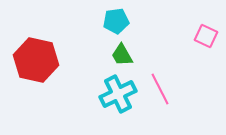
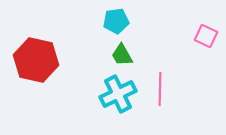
pink line: rotated 28 degrees clockwise
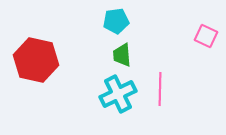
green trapezoid: rotated 25 degrees clockwise
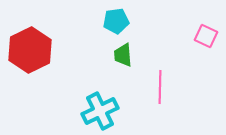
green trapezoid: moved 1 px right
red hexagon: moved 6 px left, 10 px up; rotated 21 degrees clockwise
pink line: moved 2 px up
cyan cross: moved 18 px left, 17 px down
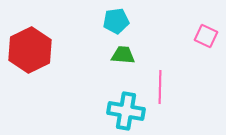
green trapezoid: rotated 100 degrees clockwise
cyan cross: moved 26 px right; rotated 36 degrees clockwise
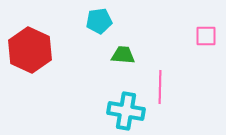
cyan pentagon: moved 17 px left
pink square: rotated 25 degrees counterclockwise
red hexagon: rotated 9 degrees counterclockwise
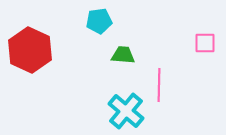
pink square: moved 1 px left, 7 px down
pink line: moved 1 px left, 2 px up
cyan cross: rotated 30 degrees clockwise
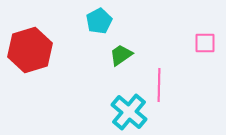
cyan pentagon: rotated 20 degrees counterclockwise
red hexagon: rotated 18 degrees clockwise
green trapezoid: moved 2 px left; rotated 40 degrees counterclockwise
cyan cross: moved 3 px right, 1 px down
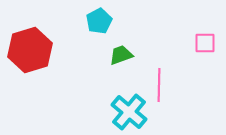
green trapezoid: rotated 15 degrees clockwise
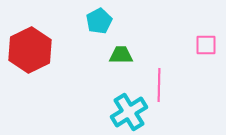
pink square: moved 1 px right, 2 px down
red hexagon: rotated 9 degrees counterclockwise
green trapezoid: rotated 20 degrees clockwise
cyan cross: rotated 18 degrees clockwise
